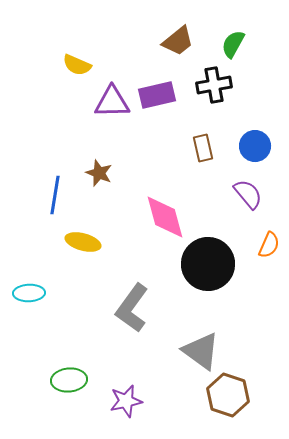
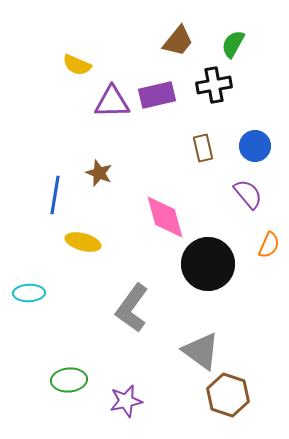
brown trapezoid: rotated 12 degrees counterclockwise
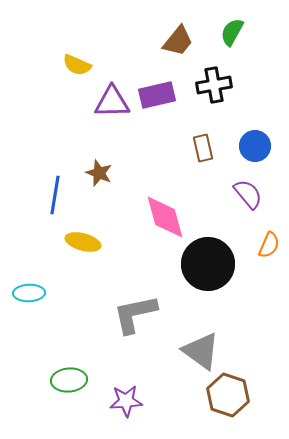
green semicircle: moved 1 px left, 12 px up
gray L-shape: moved 3 px right, 6 px down; rotated 42 degrees clockwise
purple star: rotated 8 degrees clockwise
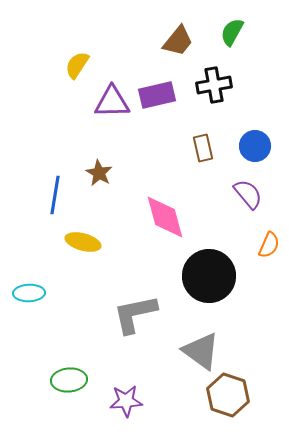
yellow semicircle: rotated 100 degrees clockwise
brown star: rotated 8 degrees clockwise
black circle: moved 1 px right, 12 px down
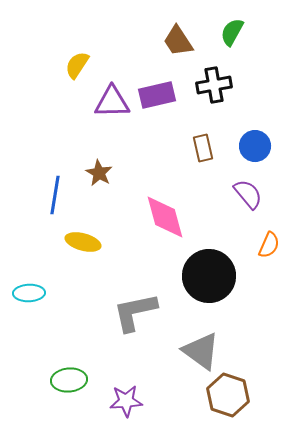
brown trapezoid: rotated 108 degrees clockwise
gray L-shape: moved 2 px up
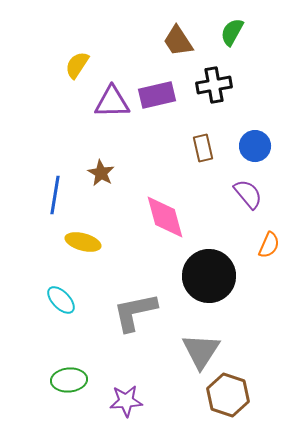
brown star: moved 2 px right
cyan ellipse: moved 32 px right, 7 px down; rotated 48 degrees clockwise
gray triangle: rotated 27 degrees clockwise
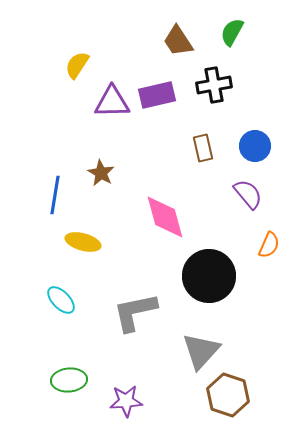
gray triangle: rotated 9 degrees clockwise
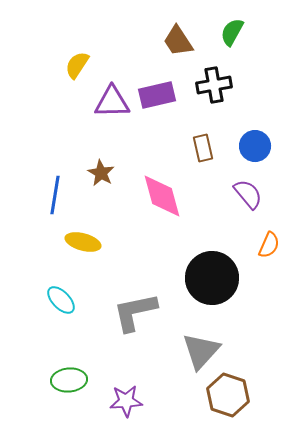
pink diamond: moved 3 px left, 21 px up
black circle: moved 3 px right, 2 px down
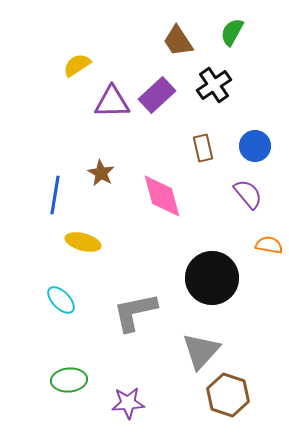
yellow semicircle: rotated 24 degrees clockwise
black cross: rotated 24 degrees counterclockwise
purple rectangle: rotated 30 degrees counterclockwise
orange semicircle: rotated 104 degrees counterclockwise
purple star: moved 2 px right, 2 px down
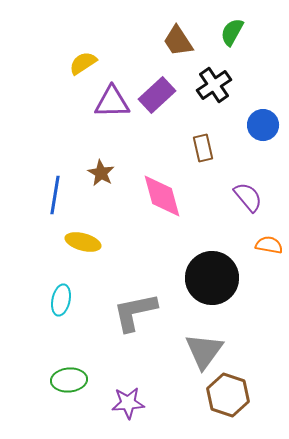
yellow semicircle: moved 6 px right, 2 px up
blue circle: moved 8 px right, 21 px up
purple semicircle: moved 3 px down
cyan ellipse: rotated 56 degrees clockwise
gray triangle: moved 3 px right; rotated 6 degrees counterclockwise
